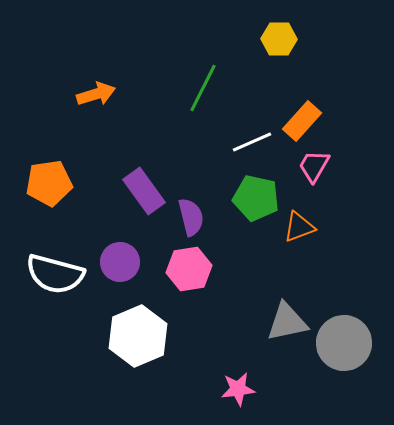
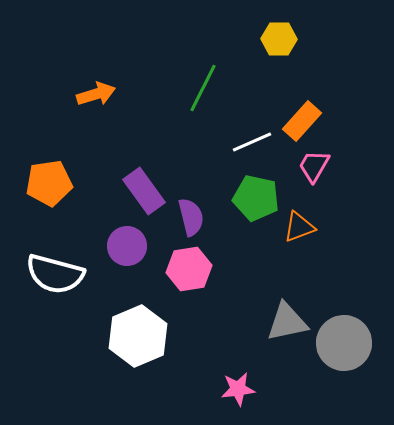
purple circle: moved 7 px right, 16 px up
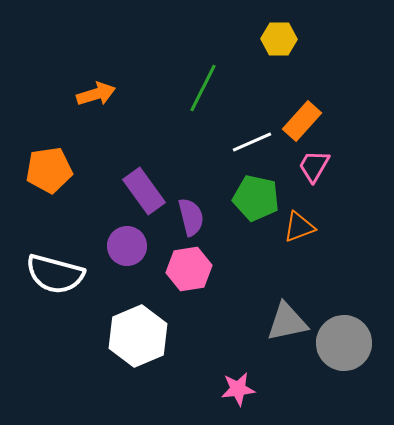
orange pentagon: moved 13 px up
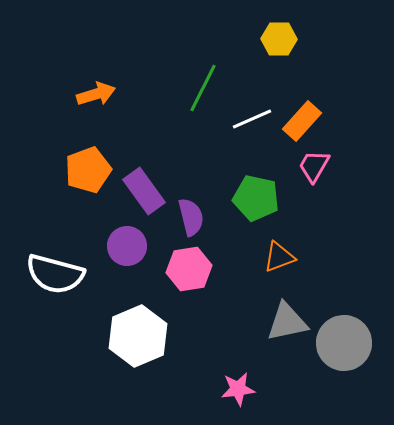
white line: moved 23 px up
orange pentagon: moved 39 px right; rotated 12 degrees counterclockwise
orange triangle: moved 20 px left, 30 px down
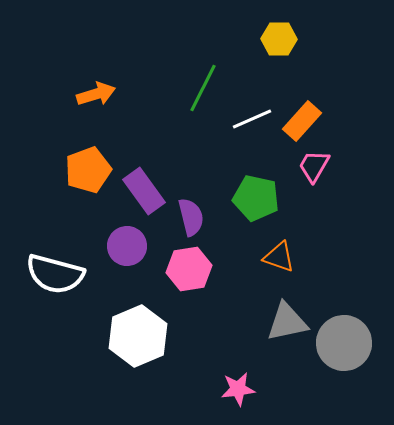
orange triangle: rotated 40 degrees clockwise
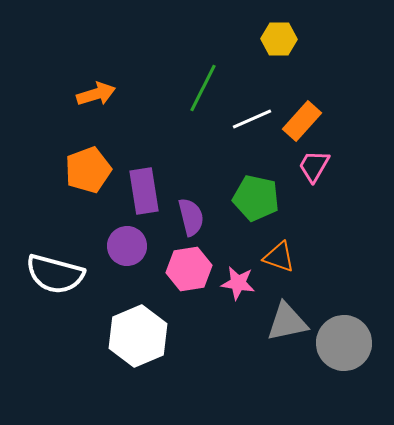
purple rectangle: rotated 27 degrees clockwise
pink star: moved 106 px up; rotated 16 degrees clockwise
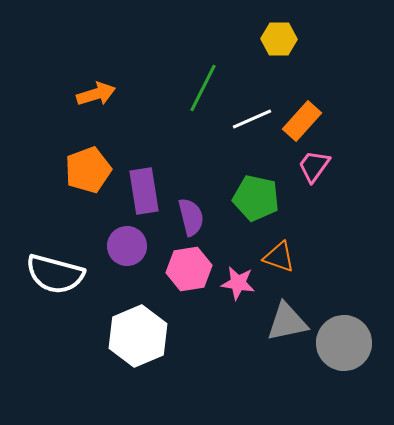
pink trapezoid: rotated 6 degrees clockwise
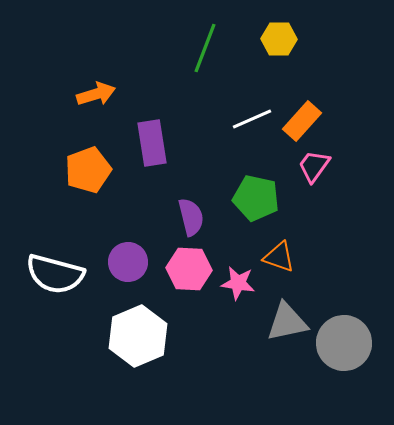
green line: moved 2 px right, 40 px up; rotated 6 degrees counterclockwise
purple rectangle: moved 8 px right, 48 px up
purple circle: moved 1 px right, 16 px down
pink hexagon: rotated 12 degrees clockwise
